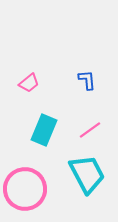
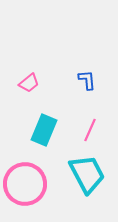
pink line: rotated 30 degrees counterclockwise
pink circle: moved 5 px up
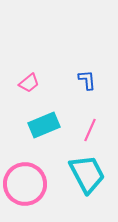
cyan rectangle: moved 5 px up; rotated 44 degrees clockwise
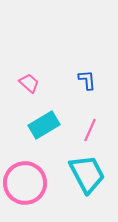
pink trapezoid: rotated 100 degrees counterclockwise
cyan rectangle: rotated 8 degrees counterclockwise
pink circle: moved 1 px up
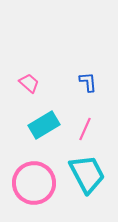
blue L-shape: moved 1 px right, 2 px down
pink line: moved 5 px left, 1 px up
pink circle: moved 9 px right
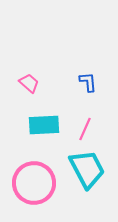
cyan rectangle: rotated 28 degrees clockwise
cyan trapezoid: moved 5 px up
